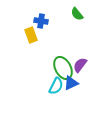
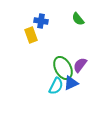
green semicircle: moved 1 px right, 5 px down
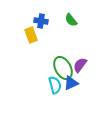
green semicircle: moved 7 px left, 1 px down
cyan semicircle: moved 1 px left, 1 px up; rotated 42 degrees counterclockwise
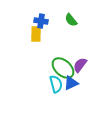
yellow rectangle: moved 5 px right, 1 px up; rotated 21 degrees clockwise
green ellipse: rotated 20 degrees counterclockwise
cyan semicircle: moved 1 px right, 1 px up
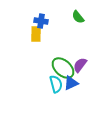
green semicircle: moved 7 px right, 3 px up
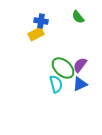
yellow rectangle: rotated 63 degrees clockwise
blue triangle: moved 9 px right, 1 px down
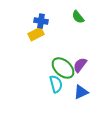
blue triangle: moved 1 px right, 8 px down
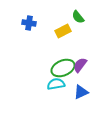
blue cross: moved 12 px left, 2 px down
yellow rectangle: moved 27 px right, 3 px up
green ellipse: rotated 65 degrees counterclockwise
cyan semicircle: rotated 84 degrees counterclockwise
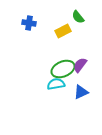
green ellipse: moved 1 px down
